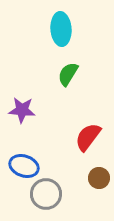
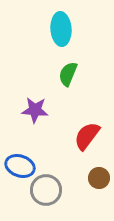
green semicircle: rotated 10 degrees counterclockwise
purple star: moved 13 px right
red semicircle: moved 1 px left, 1 px up
blue ellipse: moved 4 px left
gray circle: moved 4 px up
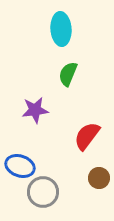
purple star: rotated 12 degrees counterclockwise
gray circle: moved 3 px left, 2 px down
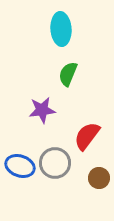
purple star: moved 7 px right
gray circle: moved 12 px right, 29 px up
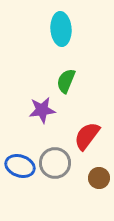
green semicircle: moved 2 px left, 7 px down
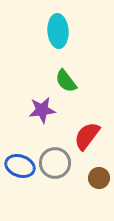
cyan ellipse: moved 3 px left, 2 px down
green semicircle: rotated 60 degrees counterclockwise
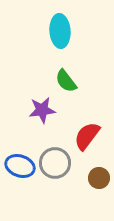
cyan ellipse: moved 2 px right
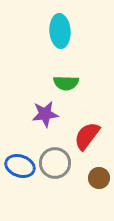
green semicircle: moved 2 px down; rotated 50 degrees counterclockwise
purple star: moved 3 px right, 4 px down
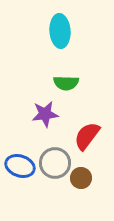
brown circle: moved 18 px left
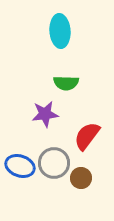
gray circle: moved 1 px left
